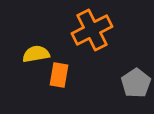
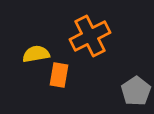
orange cross: moved 2 px left, 6 px down
gray pentagon: moved 8 px down
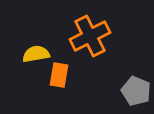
gray pentagon: rotated 16 degrees counterclockwise
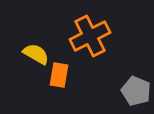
yellow semicircle: rotated 40 degrees clockwise
